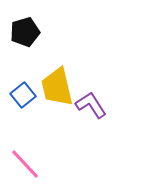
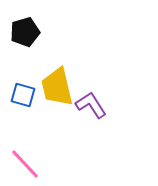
blue square: rotated 35 degrees counterclockwise
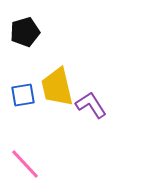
blue square: rotated 25 degrees counterclockwise
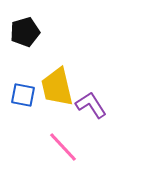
blue square: rotated 20 degrees clockwise
pink line: moved 38 px right, 17 px up
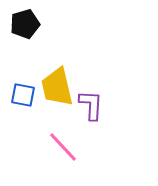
black pentagon: moved 8 px up
purple L-shape: rotated 36 degrees clockwise
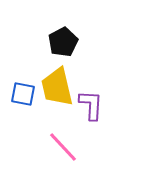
black pentagon: moved 38 px right, 18 px down; rotated 12 degrees counterclockwise
blue square: moved 1 px up
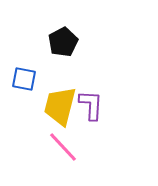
yellow trapezoid: moved 3 px right, 19 px down; rotated 27 degrees clockwise
blue square: moved 1 px right, 15 px up
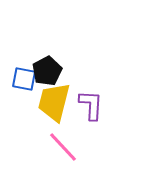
black pentagon: moved 16 px left, 29 px down
yellow trapezoid: moved 6 px left, 4 px up
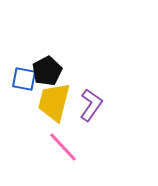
purple L-shape: rotated 32 degrees clockwise
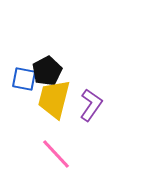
yellow trapezoid: moved 3 px up
pink line: moved 7 px left, 7 px down
